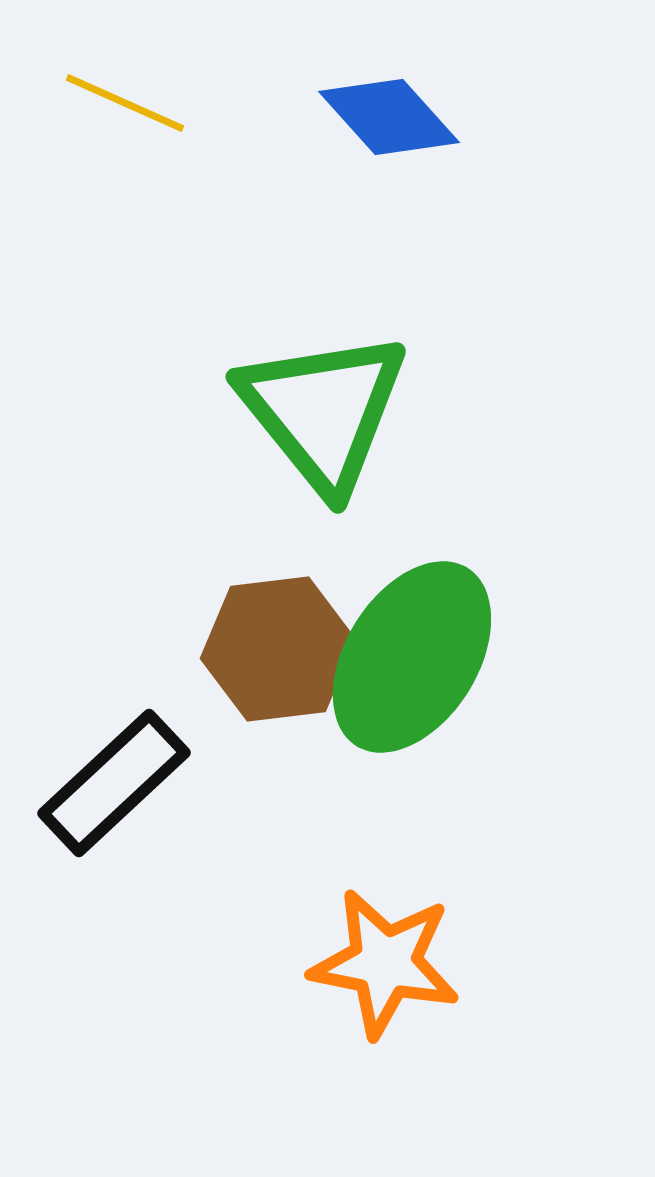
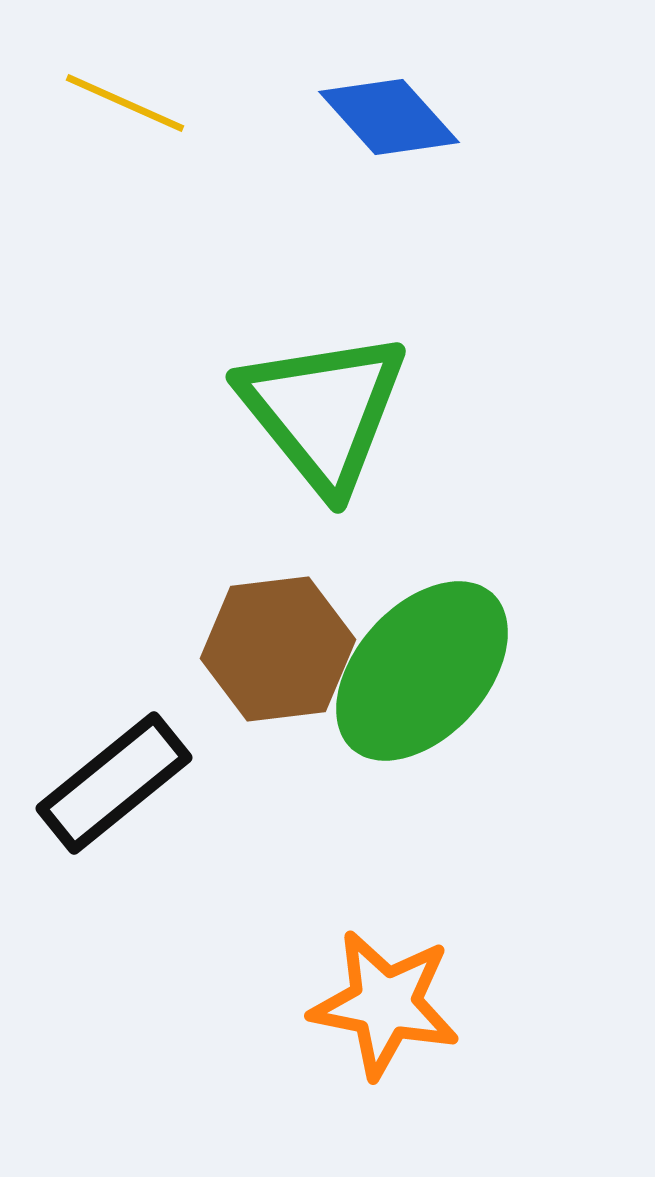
green ellipse: moved 10 px right, 14 px down; rotated 10 degrees clockwise
black rectangle: rotated 4 degrees clockwise
orange star: moved 41 px down
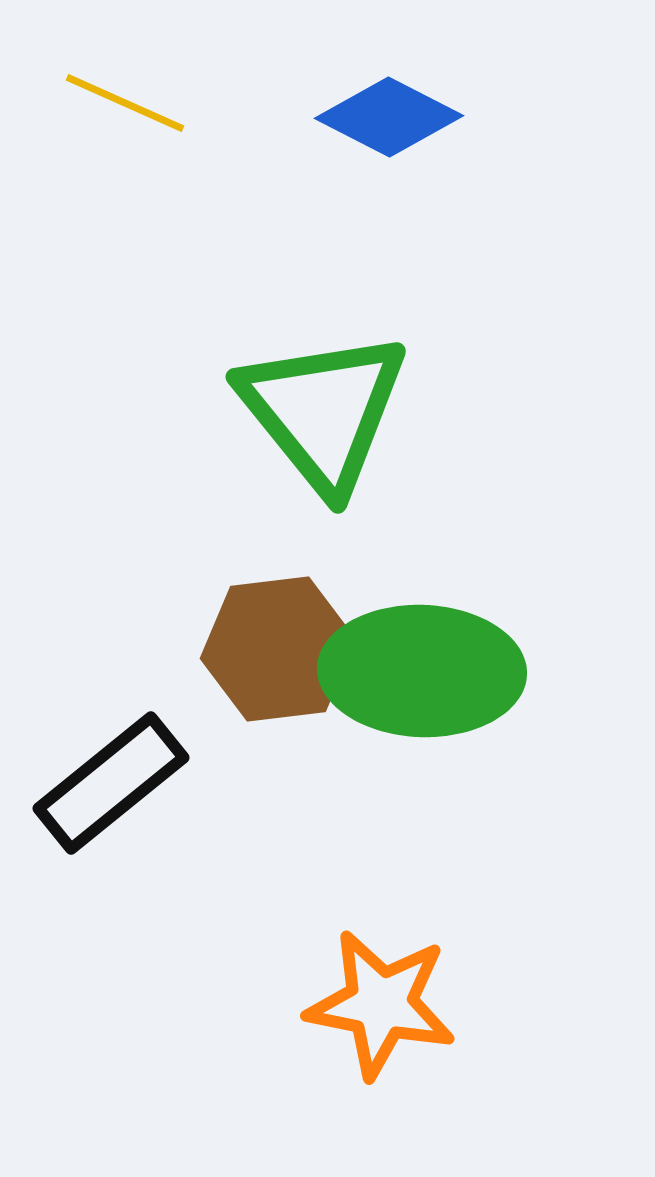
blue diamond: rotated 21 degrees counterclockwise
green ellipse: rotated 50 degrees clockwise
black rectangle: moved 3 px left
orange star: moved 4 px left
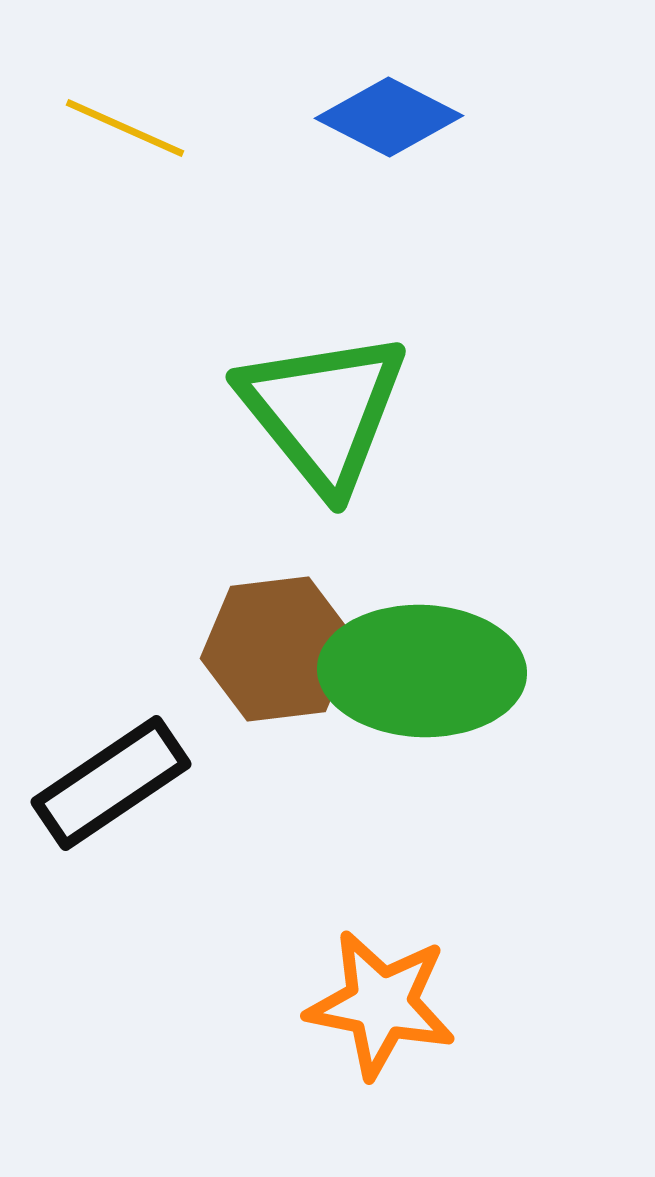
yellow line: moved 25 px down
black rectangle: rotated 5 degrees clockwise
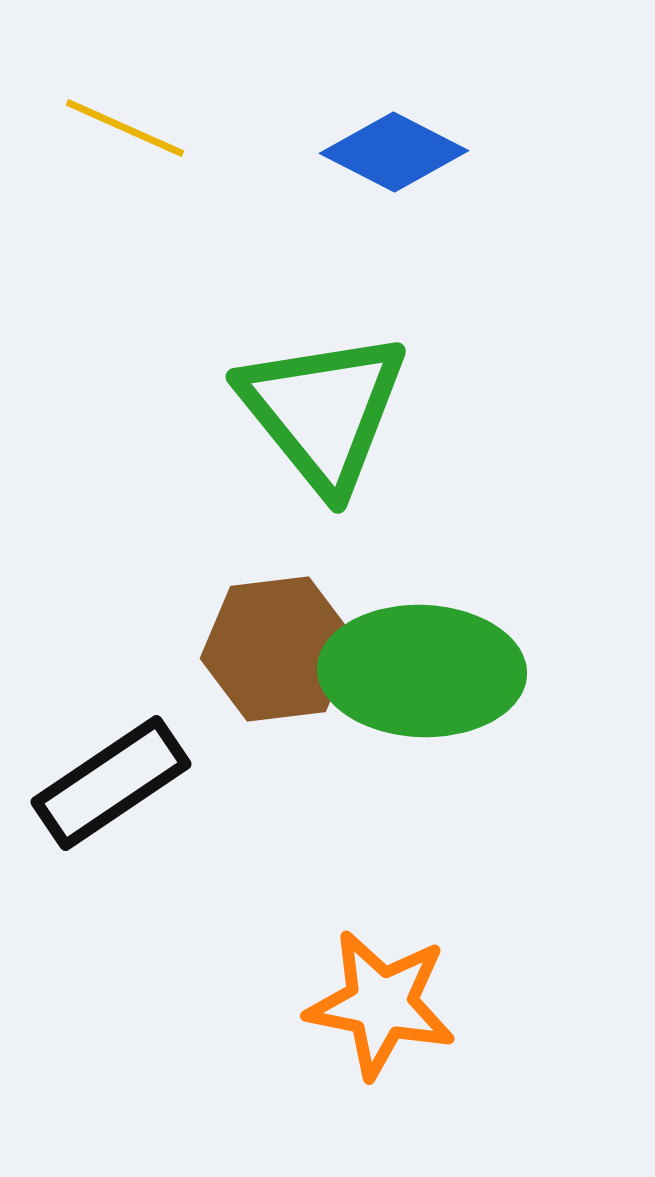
blue diamond: moved 5 px right, 35 px down
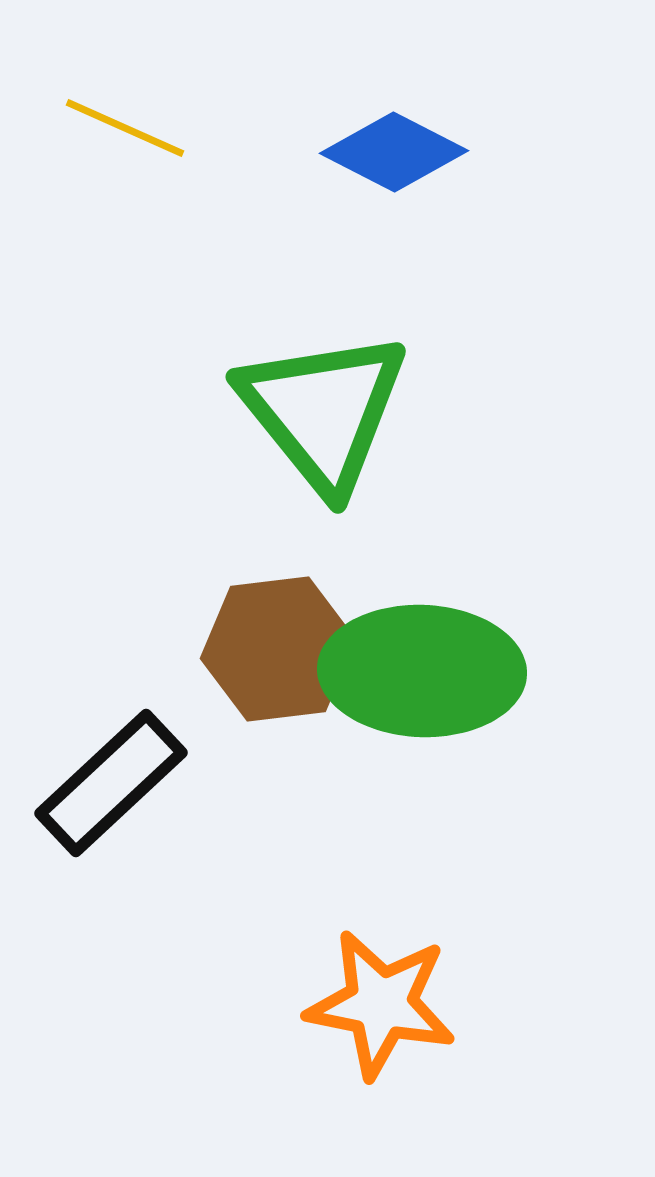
black rectangle: rotated 9 degrees counterclockwise
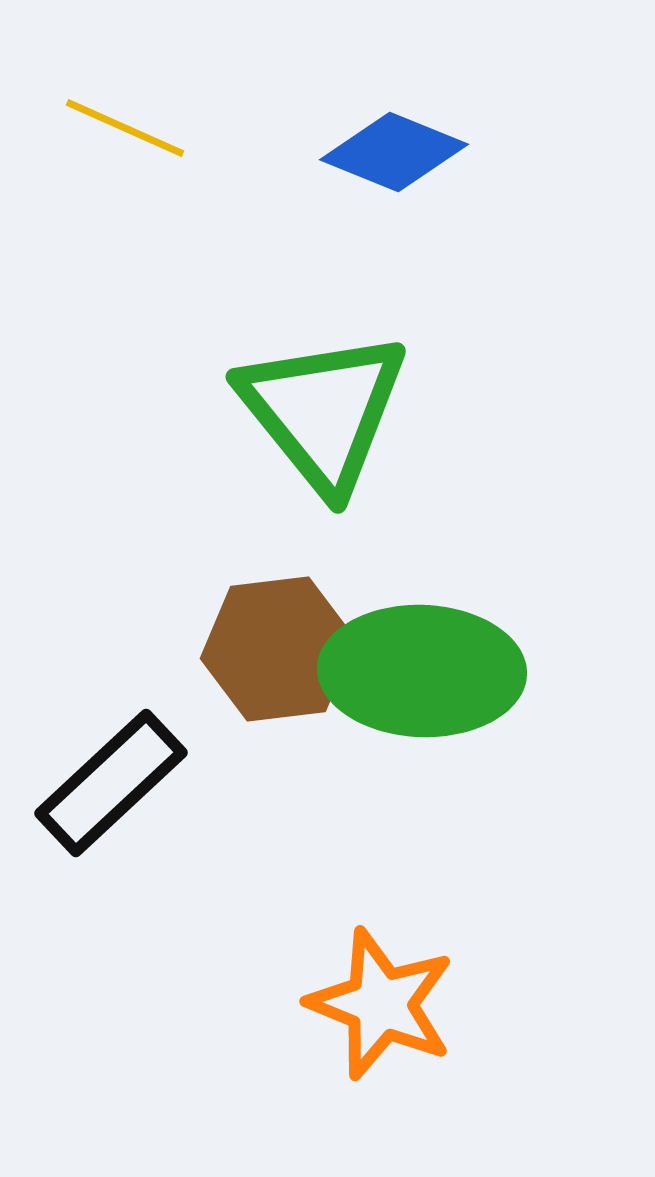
blue diamond: rotated 5 degrees counterclockwise
orange star: rotated 11 degrees clockwise
